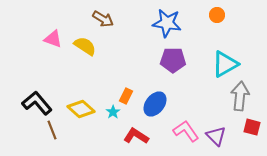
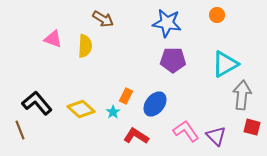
yellow semicircle: rotated 60 degrees clockwise
gray arrow: moved 2 px right, 1 px up
brown line: moved 32 px left
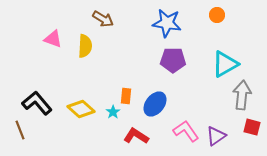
orange rectangle: rotated 21 degrees counterclockwise
purple triangle: rotated 40 degrees clockwise
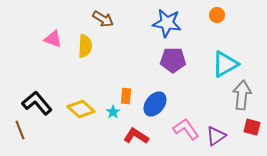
pink L-shape: moved 2 px up
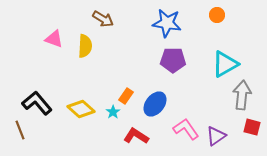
pink triangle: moved 1 px right
orange rectangle: rotated 28 degrees clockwise
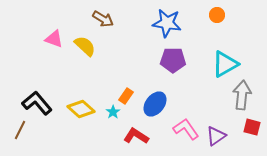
yellow semicircle: rotated 50 degrees counterclockwise
brown line: rotated 48 degrees clockwise
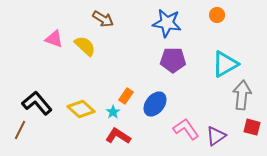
red L-shape: moved 18 px left
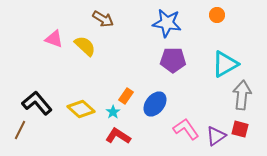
red square: moved 12 px left, 2 px down
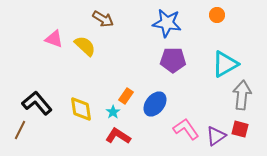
yellow diamond: rotated 40 degrees clockwise
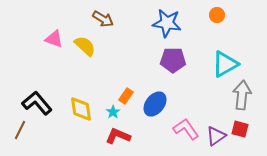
red L-shape: rotated 10 degrees counterclockwise
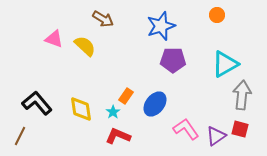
blue star: moved 6 px left, 3 px down; rotated 28 degrees counterclockwise
brown line: moved 6 px down
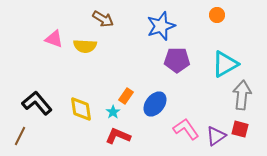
yellow semicircle: rotated 140 degrees clockwise
purple pentagon: moved 4 px right
